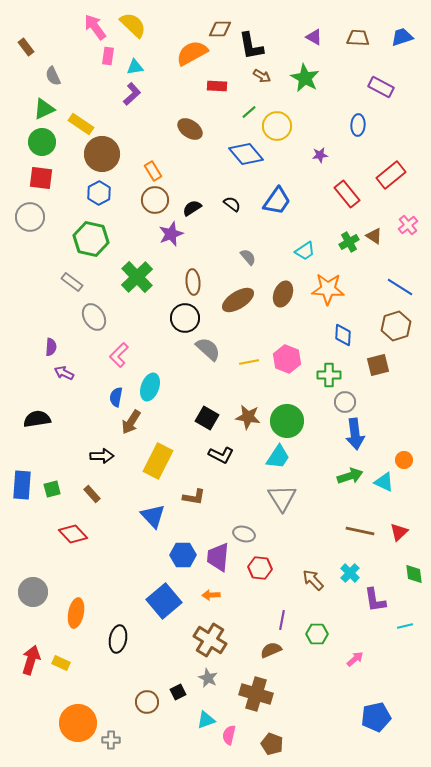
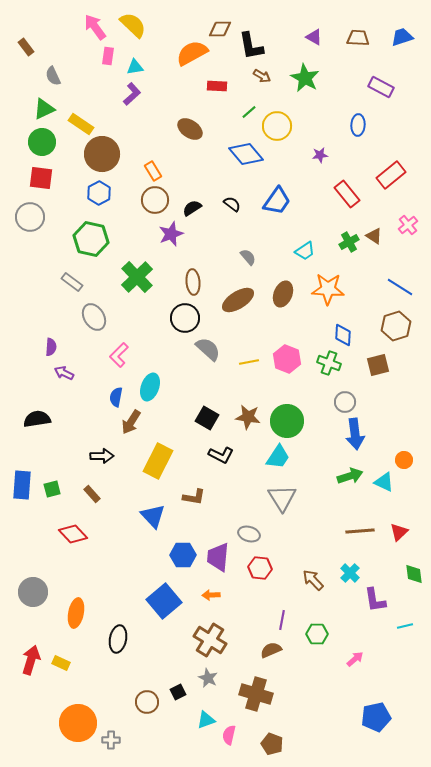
green cross at (329, 375): moved 12 px up; rotated 20 degrees clockwise
brown line at (360, 531): rotated 16 degrees counterclockwise
gray ellipse at (244, 534): moved 5 px right
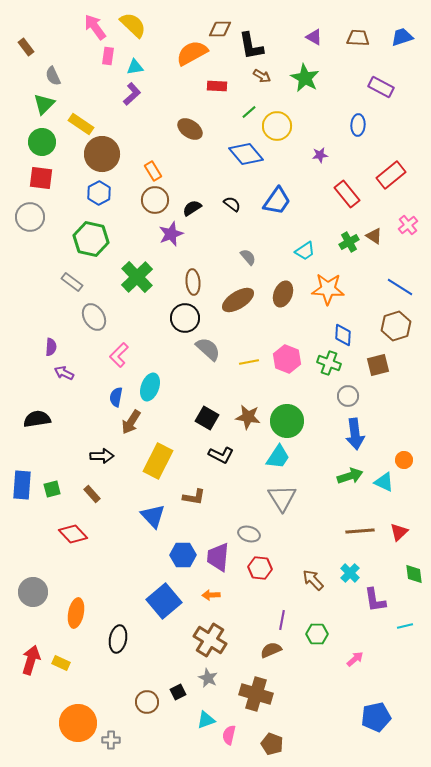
green triangle at (44, 109): moved 5 px up; rotated 20 degrees counterclockwise
gray circle at (345, 402): moved 3 px right, 6 px up
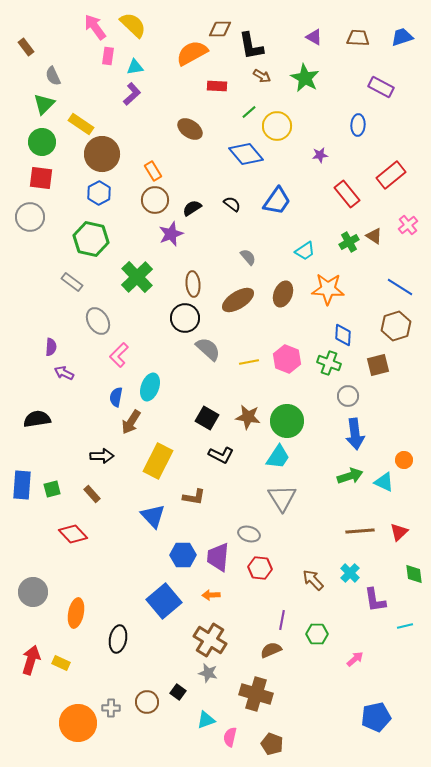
brown ellipse at (193, 282): moved 2 px down
gray ellipse at (94, 317): moved 4 px right, 4 px down
gray star at (208, 678): moved 5 px up; rotated 12 degrees counterclockwise
black square at (178, 692): rotated 28 degrees counterclockwise
pink semicircle at (229, 735): moved 1 px right, 2 px down
gray cross at (111, 740): moved 32 px up
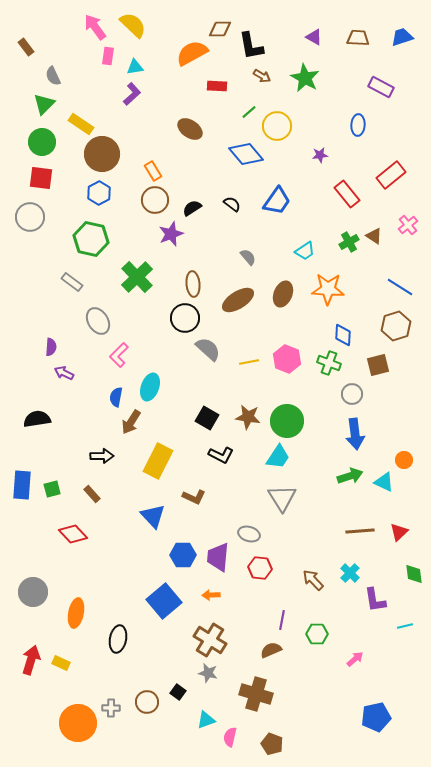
gray circle at (348, 396): moved 4 px right, 2 px up
brown L-shape at (194, 497): rotated 15 degrees clockwise
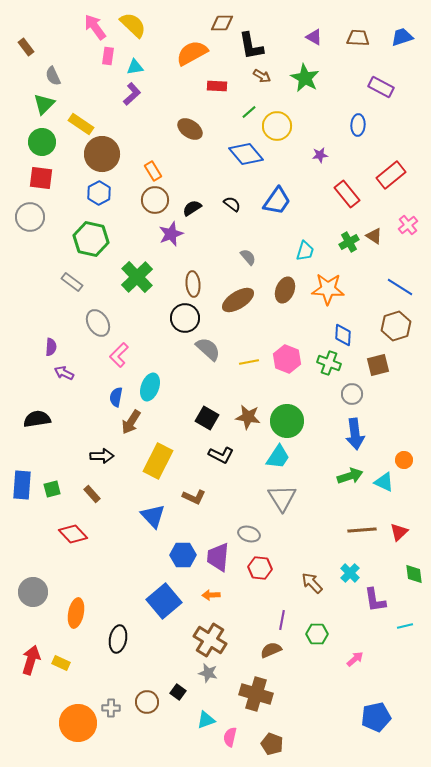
brown diamond at (220, 29): moved 2 px right, 6 px up
cyan trapezoid at (305, 251): rotated 40 degrees counterclockwise
brown ellipse at (283, 294): moved 2 px right, 4 px up
gray ellipse at (98, 321): moved 2 px down
brown line at (360, 531): moved 2 px right, 1 px up
brown arrow at (313, 580): moved 1 px left, 3 px down
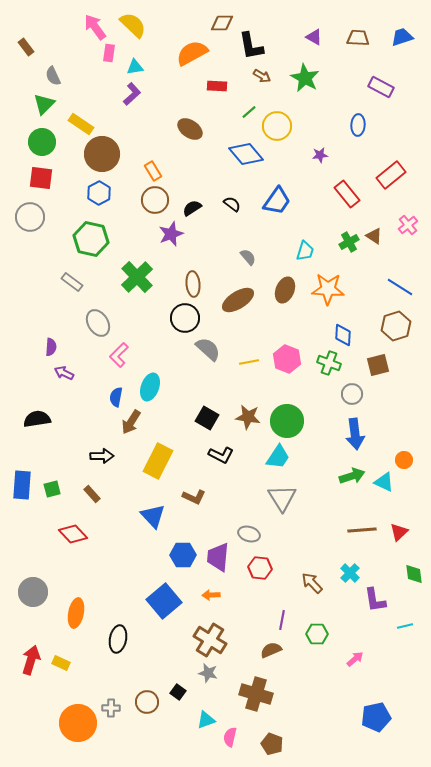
pink rectangle at (108, 56): moved 1 px right, 3 px up
green arrow at (350, 476): moved 2 px right
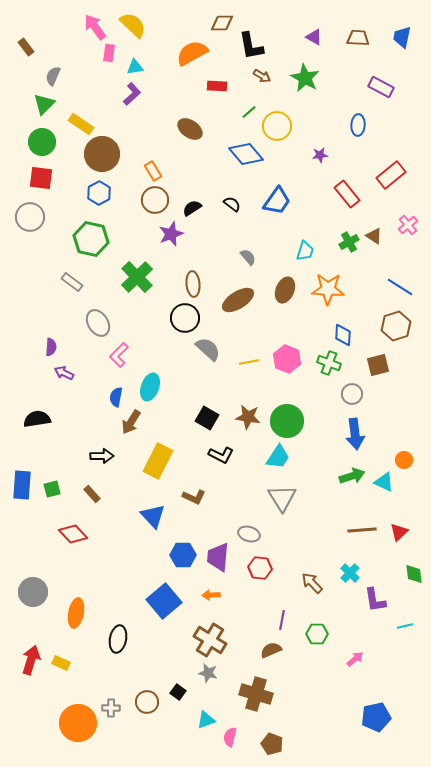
blue trapezoid at (402, 37): rotated 60 degrees counterclockwise
gray semicircle at (53, 76): rotated 48 degrees clockwise
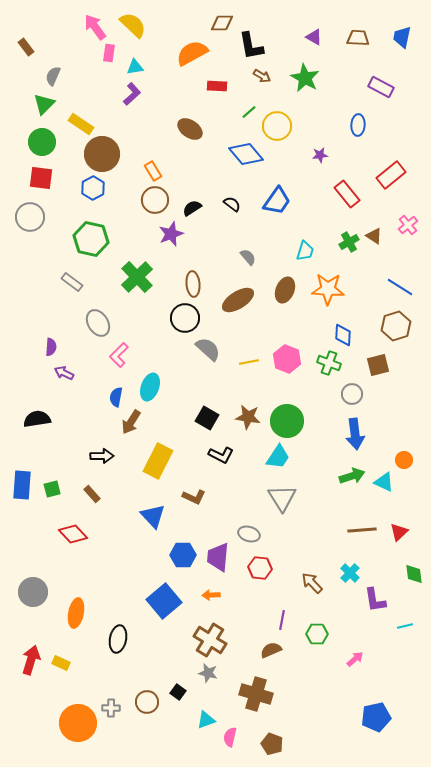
blue hexagon at (99, 193): moved 6 px left, 5 px up
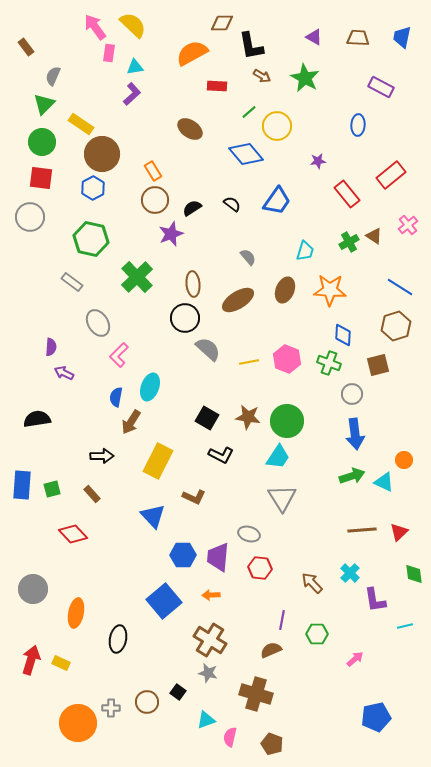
purple star at (320, 155): moved 2 px left, 6 px down
orange star at (328, 289): moved 2 px right, 1 px down
gray circle at (33, 592): moved 3 px up
